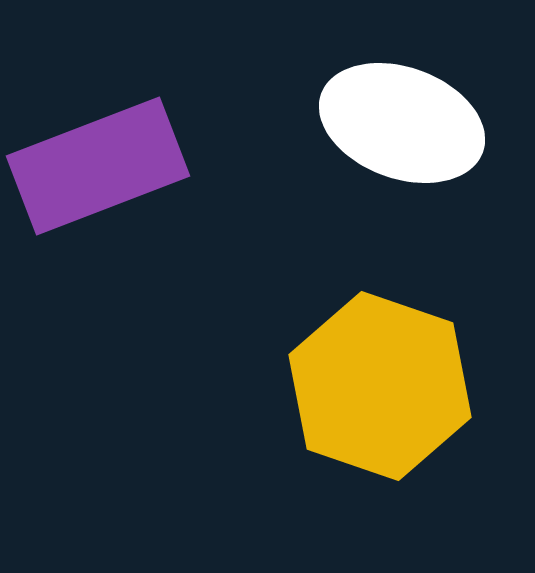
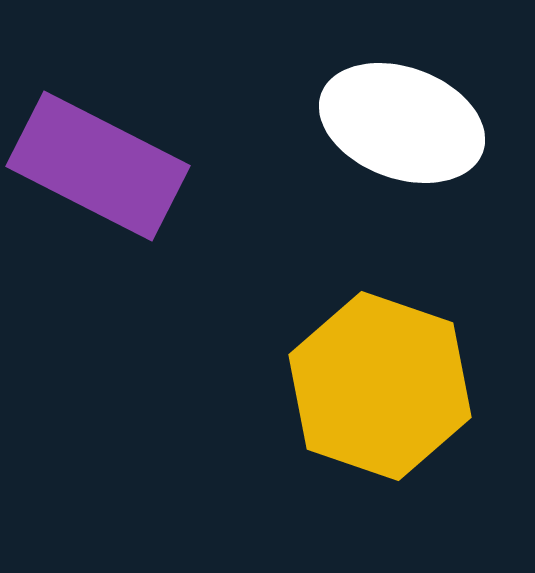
purple rectangle: rotated 48 degrees clockwise
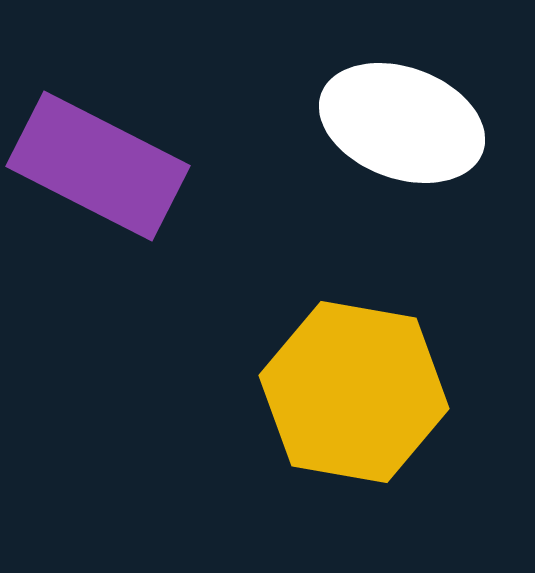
yellow hexagon: moved 26 px left, 6 px down; rotated 9 degrees counterclockwise
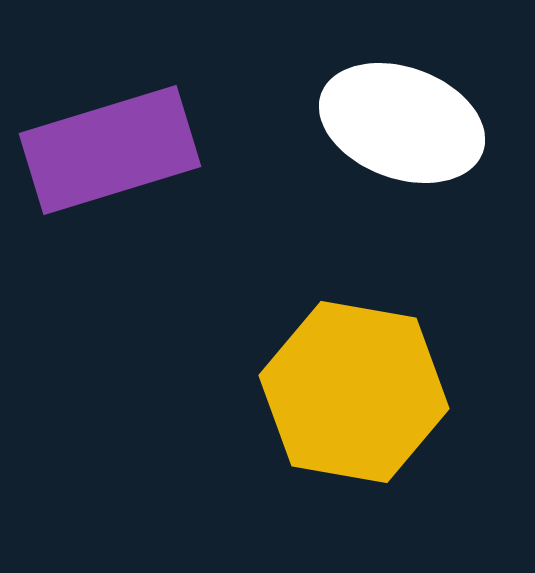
purple rectangle: moved 12 px right, 16 px up; rotated 44 degrees counterclockwise
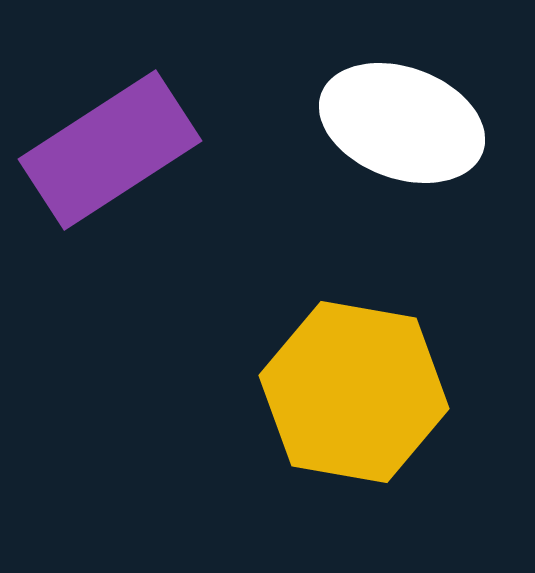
purple rectangle: rotated 16 degrees counterclockwise
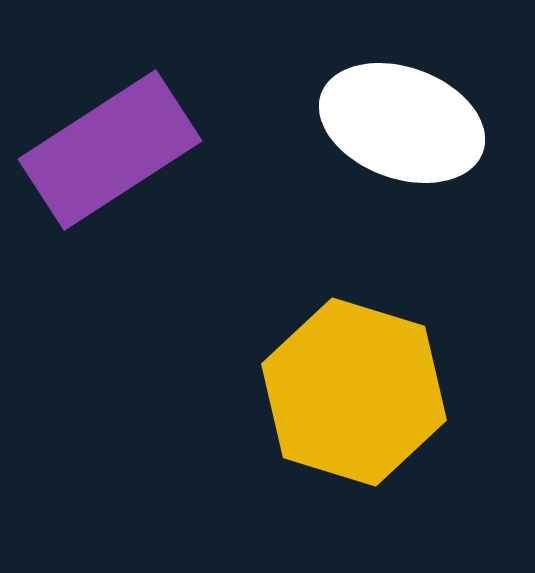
yellow hexagon: rotated 7 degrees clockwise
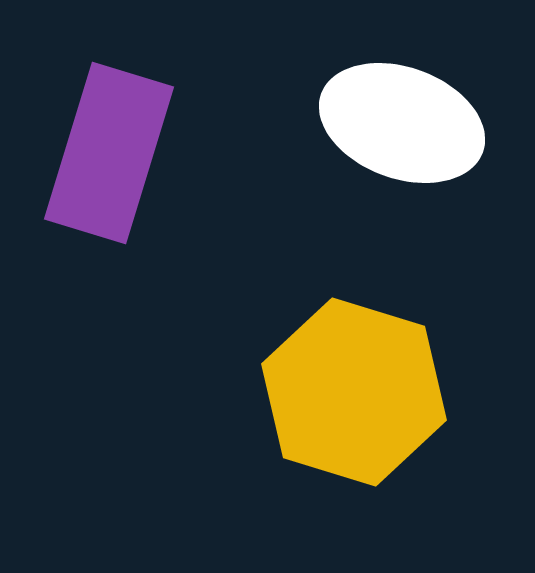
purple rectangle: moved 1 px left, 3 px down; rotated 40 degrees counterclockwise
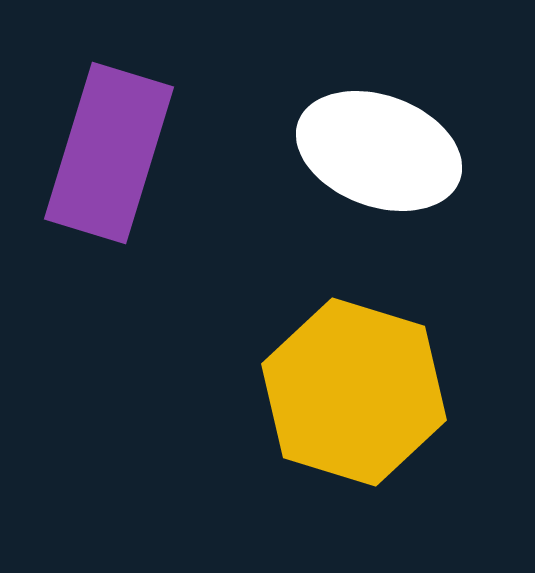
white ellipse: moved 23 px left, 28 px down
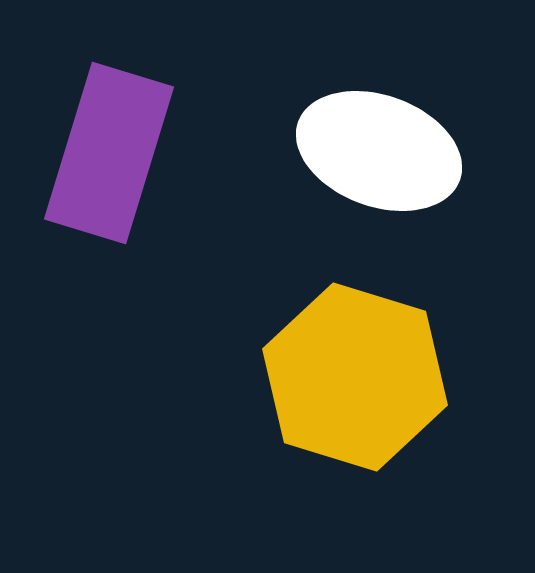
yellow hexagon: moved 1 px right, 15 px up
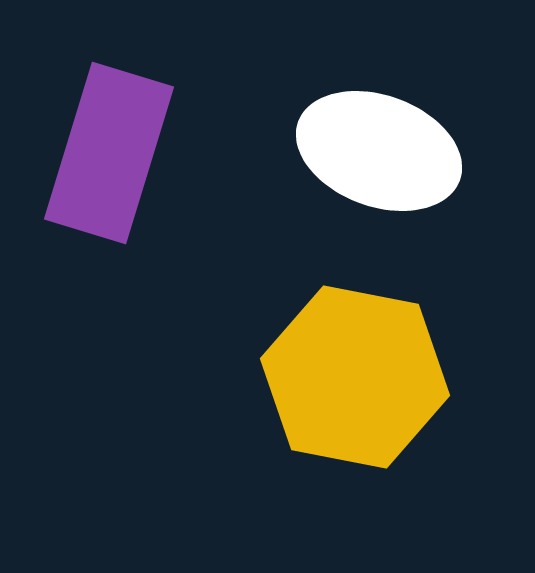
yellow hexagon: rotated 6 degrees counterclockwise
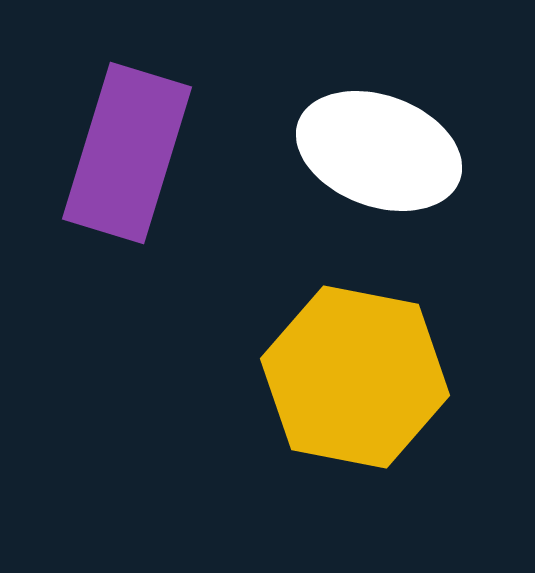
purple rectangle: moved 18 px right
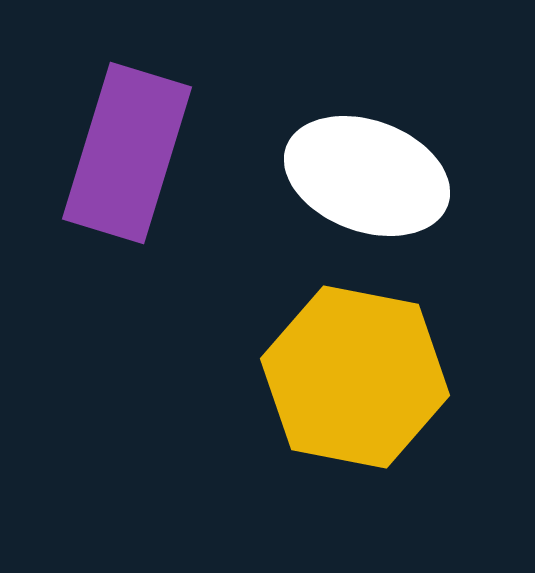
white ellipse: moved 12 px left, 25 px down
